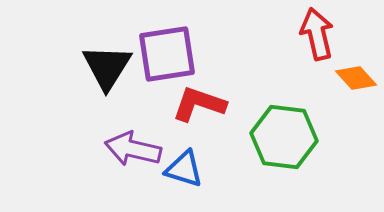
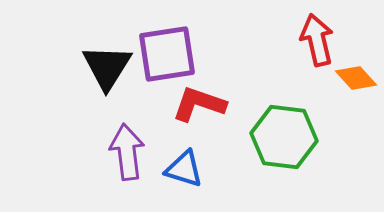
red arrow: moved 6 px down
purple arrow: moved 6 px left, 3 px down; rotated 70 degrees clockwise
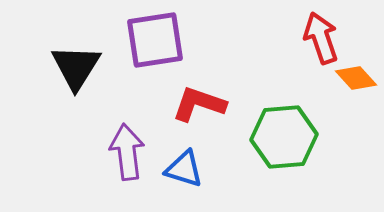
red arrow: moved 4 px right, 2 px up; rotated 6 degrees counterclockwise
purple square: moved 12 px left, 14 px up
black triangle: moved 31 px left
green hexagon: rotated 12 degrees counterclockwise
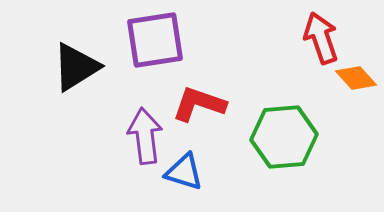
black triangle: rotated 26 degrees clockwise
purple arrow: moved 18 px right, 16 px up
blue triangle: moved 3 px down
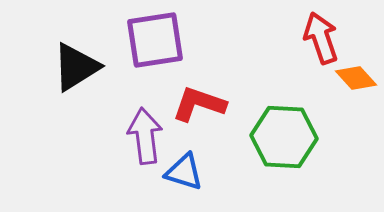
green hexagon: rotated 8 degrees clockwise
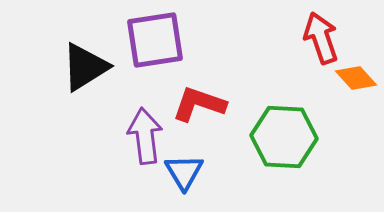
black triangle: moved 9 px right
blue triangle: rotated 42 degrees clockwise
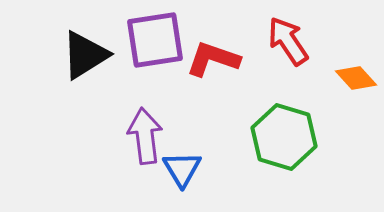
red arrow: moved 33 px left, 3 px down; rotated 15 degrees counterclockwise
black triangle: moved 12 px up
red L-shape: moved 14 px right, 45 px up
green hexagon: rotated 14 degrees clockwise
blue triangle: moved 2 px left, 3 px up
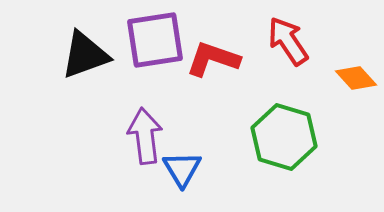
black triangle: rotated 12 degrees clockwise
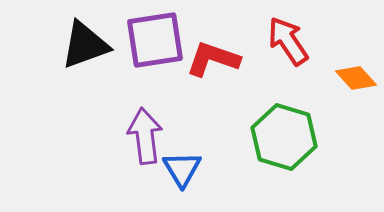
black triangle: moved 10 px up
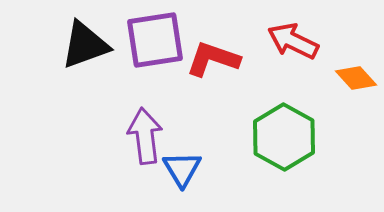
red arrow: moved 5 px right; rotated 30 degrees counterclockwise
green hexagon: rotated 12 degrees clockwise
